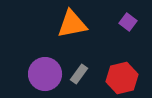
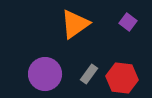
orange triangle: moved 3 px right; rotated 24 degrees counterclockwise
gray rectangle: moved 10 px right
red hexagon: rotated 20 degrees clockwise
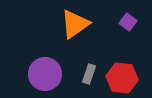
gray rectangle: rotated 18 degrees counterclockwise
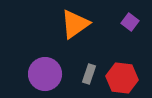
purple square: moved 2 px right
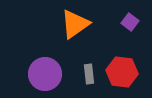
gray rectangle: rotated 24 degrees counterclockwise
red hexagon: moved 6 px up
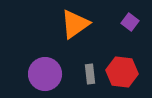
gray rectangle: moved 1 px right
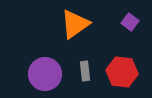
gray rectangle: moved 5 px left, 3 px up
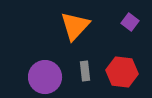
orange triangle: moved 2 px down; rotated 12 degrees counterclockwise
purple circle: moved 3 px down
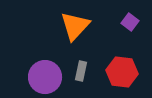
gray rectangle: moved 4 px left; rotated 18 degrees clockwise
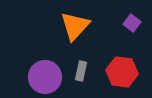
purple square: moved 2 px right, 1 px down
